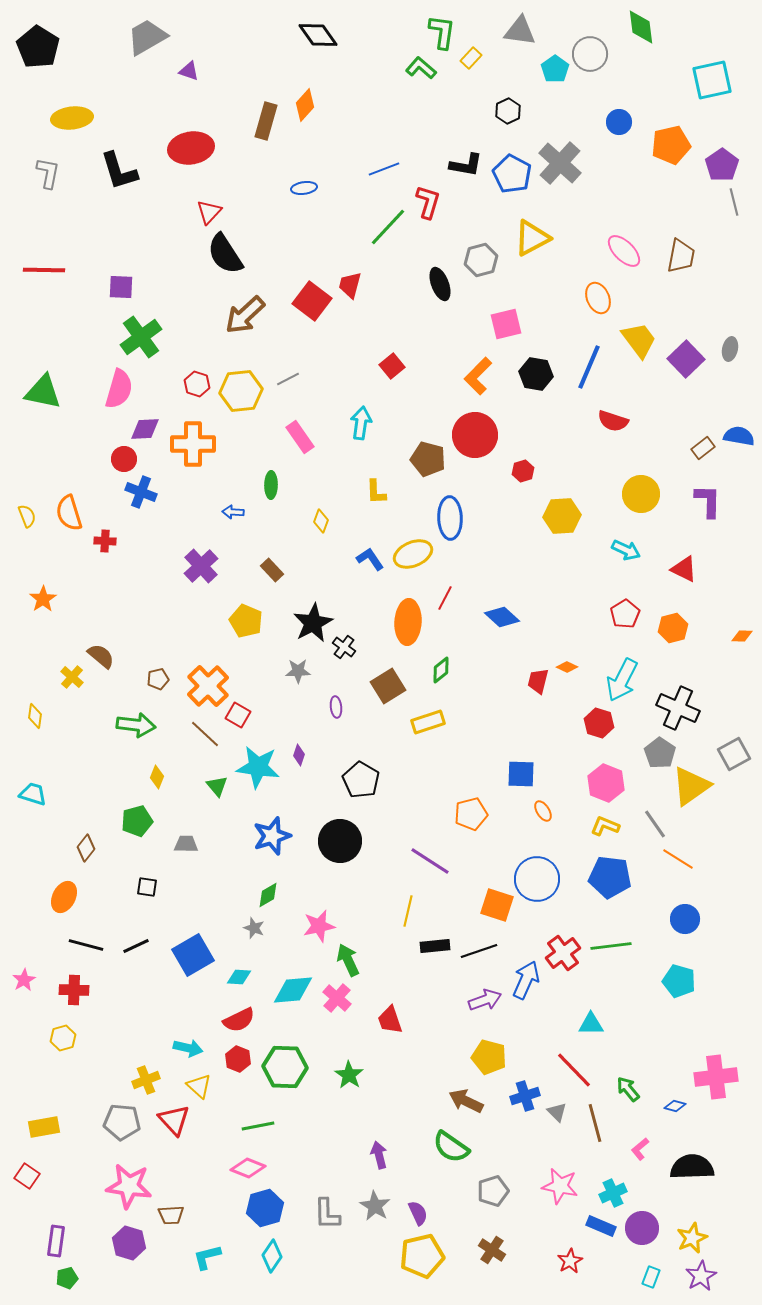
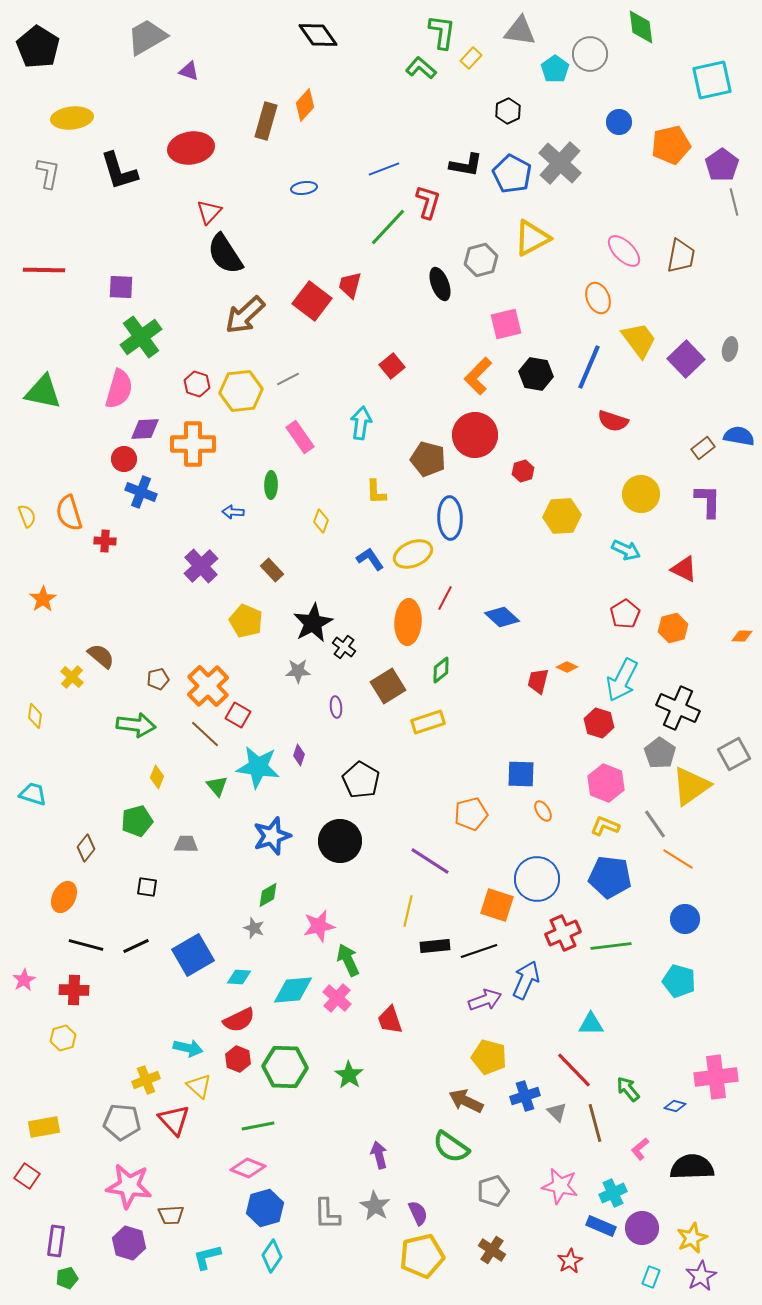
red cross at (563, 953): moved 20 px up; rotated 12 degrees clockwise
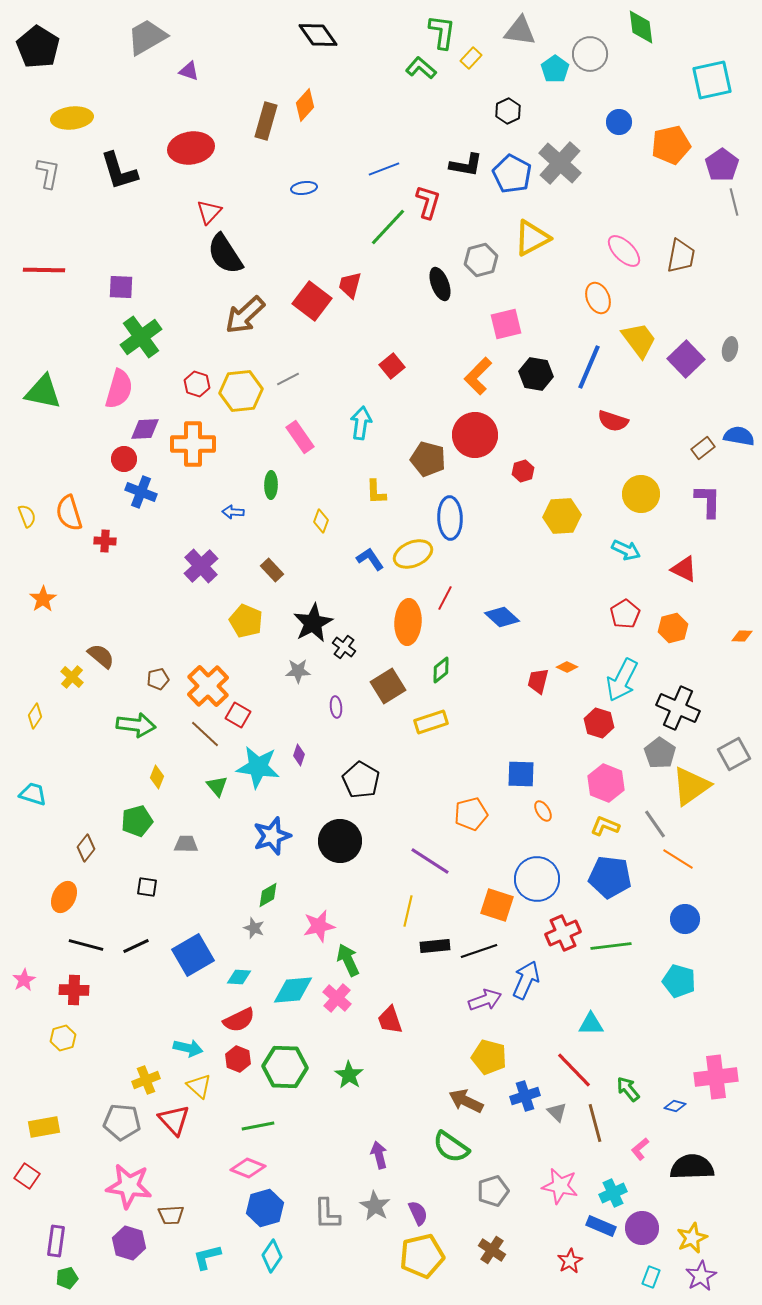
yellow diamond at (35, 716): rotated 25 degrees clockwise
yellow rectangle at (428, 722): moved 3 px right
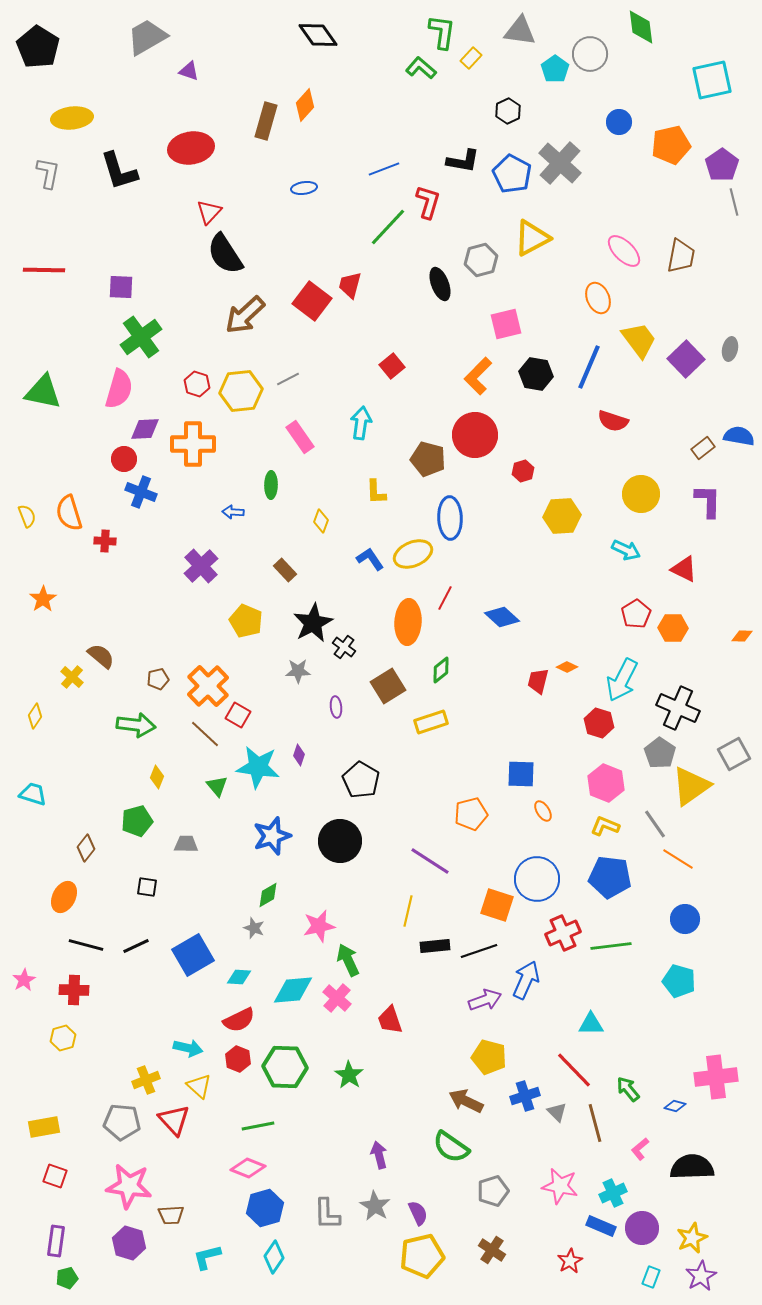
black L-shape at (466, 165): moved 3 px left, 4 px up
brown rectangle at (272, 570): moved 13 px right
red pentagon at (625, 614): moved 11 px right
orange hexagon at (673, 628): rotated 16 degrees clockwise
red square at (27, 1176): moved 28 px right; rotated 15 degrees counterclockwise
cyan diamond at (272, 1256): moved 2 px right, 1 px down
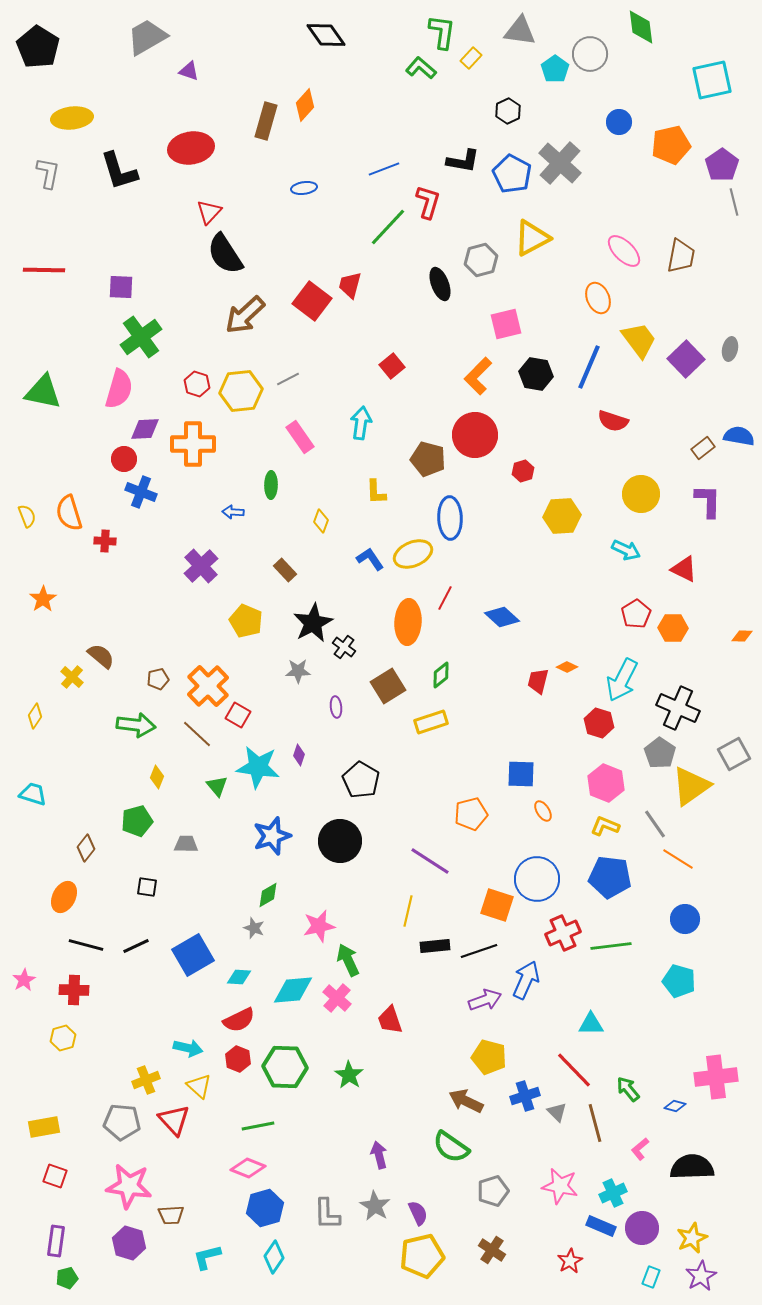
black diamond at (318, 35): moved 8 px right
green diamond at (441, 670): moved 5 px down
brown line at (205, 734): moved 8 px left
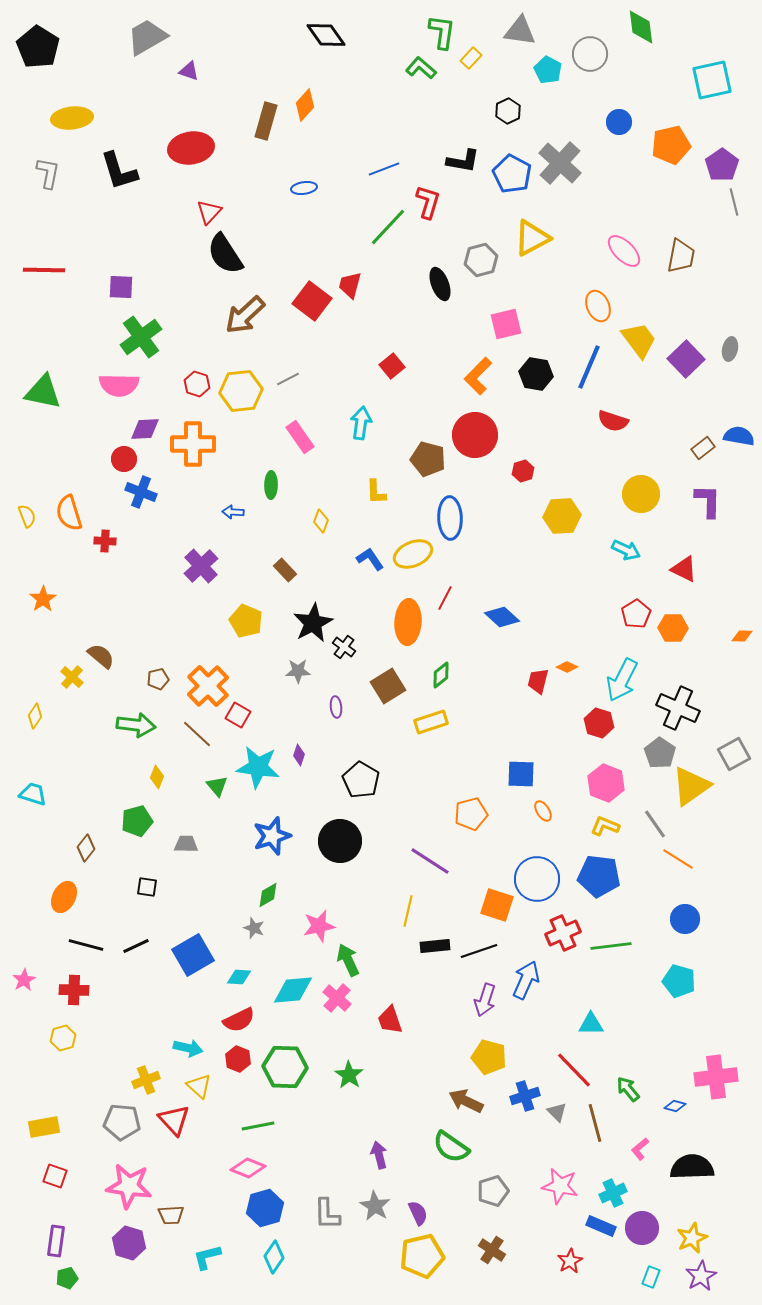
cyan pentagon at (555, 69): moved 7 px left, 1 px down; rotated 8 degrees counterclockwise
orange ellipse at (598, 298): moved 8 px down
pink semicircle at (119, 389): moved 4 px up; rotated 75 degrees clockwise
blue pentagon at (610, 877): moved 11 px left, 1 px up
purple arrow at (485, 1000): rotated 128 degrees clockwise
